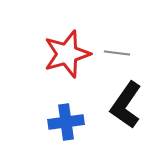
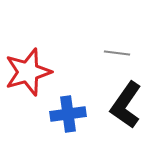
red star: moved 39 px left, 18 px down
blue cross: moved 2 px right, 8 px up
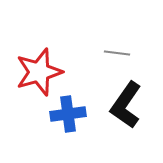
red star: moved 11 px right
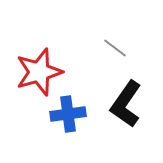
gray line: moved 2 px left, 5 px up; rotated 30 degrees clockwise
black L-shape: moved 1 px up
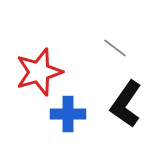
blue cross: rotated 8 degrees clockwise
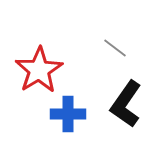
red star: moved 2 px up; rotated 15 degrees counterclockwise
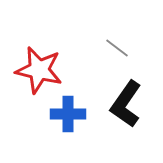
gray line: moved 2 px right
red star: rotated 27 degrees counterclockwise
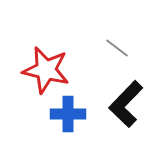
red star: moved 7 px right
black L-shape: rotated 9 degrees clockwise
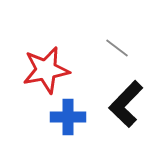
red star: rotated 24 degrees counterclockwise
blue cross: moved 3 px down
